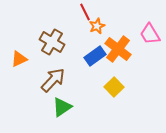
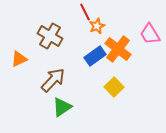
brown cross: moved 2 px left, 6 px up
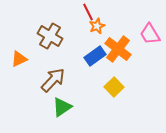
red line: moved 3 px right
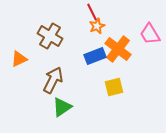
red line: moved 4 px right
blue rectangle: rotated 15 degrees clockwise
brown arrow: rotated 16 degrees counterclockwise
yellow square: rotated 30 degrees clockwise
